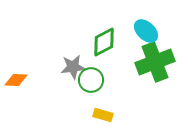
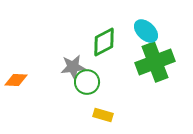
green circle: moved 4 px left, 2 px down
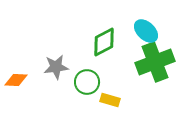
gray star: moved 17 px left
yellow rectangle: moved 7 px right, 15 px up
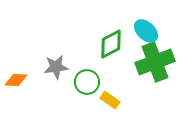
green diamond: moved 7 px right, 2 px down
yellow rectangle: rotated 18 degrees clockwise
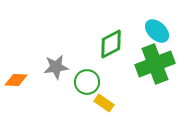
cyan ellipse: moved 11 px right
green cross: moved 2 px down
yellow rectangle: moved 6 px left, 3 px down
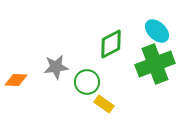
yellow rectangle: moved 1 px down
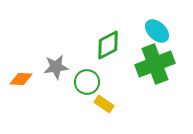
green diamond: moved 3 px left, 1 px down
orange diamond: moved 5 px right, 1 px up
